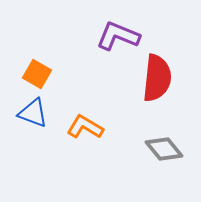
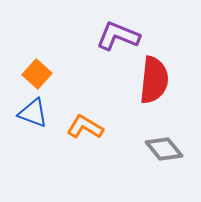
orange square: rotated 12 degrees clockwise
red semicircle: moved 3 px left, 2 px down
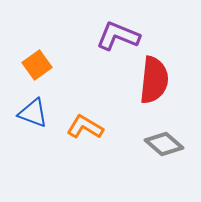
orange square: moved 9 px up; rotated 12 degrees clockwise
gray diamond: moved 5 px up; rotated 9 degrees counterclockwise
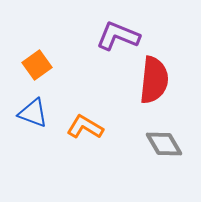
gray diamond: rotated 18 degrees clockwise
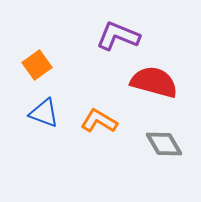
red semicircle: moved 2 px down; rotated 81 degrees counterclockwise
blue triangle: moved 11 px right
orange L-shape: moved 14 px right, 6 px up
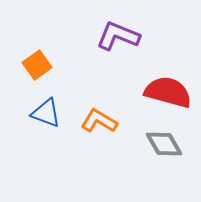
red semicircle: moved 14 px right, 10 px down
blue triangle: moved 2 px right
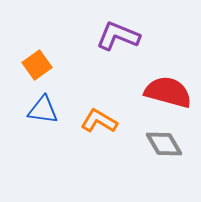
blue triangle: moved 3 px left, 3 px up; rotated 12 degrees counterclockwise
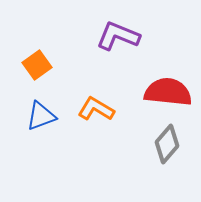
red semicircle: rotated 9 degrees counterclockwise
blue triangle: moved 2 px left, 6 px down; rotated 28 degrees counterclockwise
orange L-shape: moved 3 px left, 12 px up
gray diamond: moved 3 px right; rotated 72 degrees clockwise
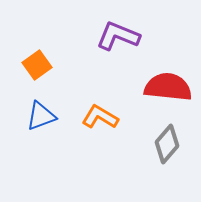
red semicircle: moved 5 px up
orange L-shape: moved 4 px right, 8 px down
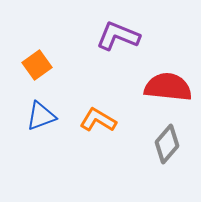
orange L-shape: moved 2 px left, 3 px down
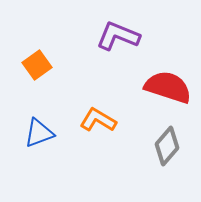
red semicircle: rotated 12 degrees clockwise
blue triangle: moved 2 px left, 17 px down
gray diamond: moved 2 px down
